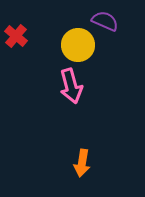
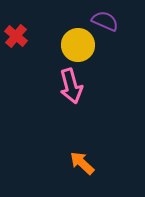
orange arrow: rotated 124 degrees clockwise
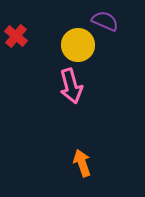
orange arrow: rotated 28 degrees clockwise
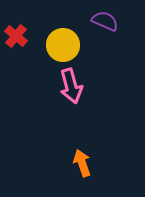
yellow circle: moved 15 px left
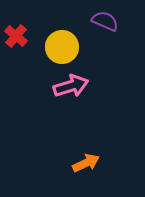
yellow circle: moved 1 px left, 2 px down
pink arrow: rotated 92 degrees counterclockwise
orange arrow: moved 4 px right; rotated 84 degrees clockwise
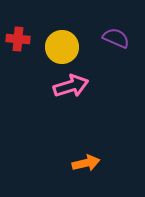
purple semicircle: moved 11 px right, 17 px down
red cross: moved 2 px right, 3 px down; rotated 35 degrees counterclockwise
orange arrow: rotated 12 degrees clockwise
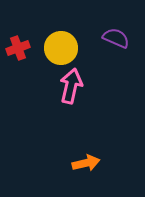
red cross: moved 9 px down; rotated 25 degrees counterclockwise
yellow circle: moved 1 px left, 1 px down
pink arrow: rotated 60 degrees counterclockwise
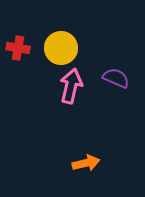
purple semicircle: moved 40 px down
red cross: rotated 30 degrees clockwise
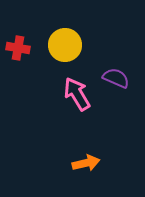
yellow circle: moved 4 px right, 3 px up
pink arrow: moved 6 px right, 8 px down; rotated 44 degrees counterclockwise
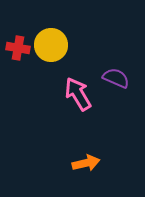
yellow circle: moved 14 px left
pink arrow: moved 1 px right
